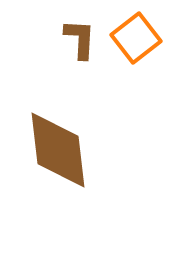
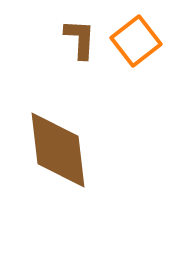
orange square: moved 3 px down
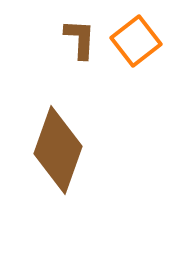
brown diamond: rotated 26 degrees clockwise
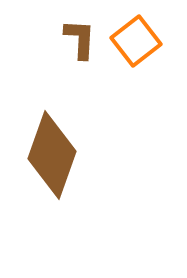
brown diamond: moved 6 px left, 5 px down
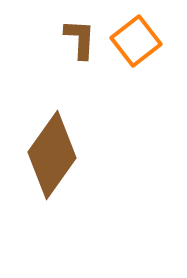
brown diamond: rotated 16 degrees clockwise
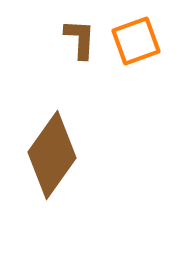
orange square: rotated 18 degrees clockwise
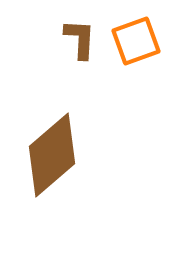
brown diamond: rotated 14 degrees clockwise
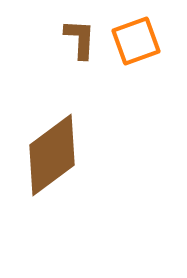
brown diamond: rotated 4 degrees clockwise
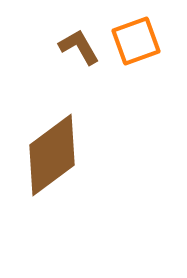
brown L-shape: moved 1 px left, 8 px down; rotated 33 degrees counterclockwise
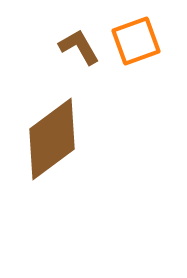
brown diamond: moved 16 px up
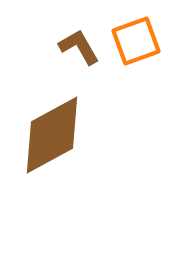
brown diamond: moved 4 px up; rotated 8 degrees clockwise
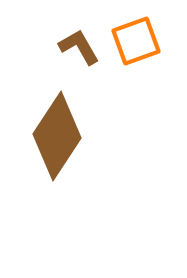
brown diamond: moved 5 px right, 1 px down; rotated 28 degrees counterclockwise
